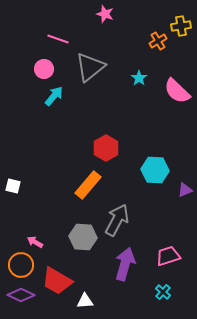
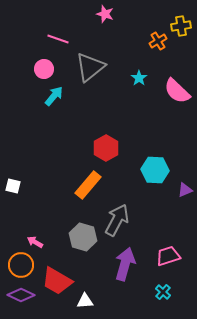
gray hexagon: rotated 12 degrees clockwise
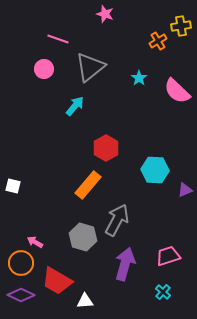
cyan arrow: moved 21 px right, 10 px down
orange circle: moved 2 px up
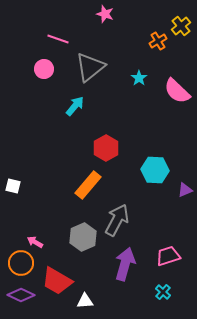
yellow cross: rotated 30 degrees counterclockwise
gray hexagon: rotated 20 degrees clockwise
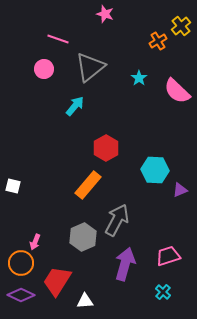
purple triangle: moved 5 px left
pink arrow: rotated 98 degrees counterclockwise
red trapezoid: rotated 92 degrees clockwise
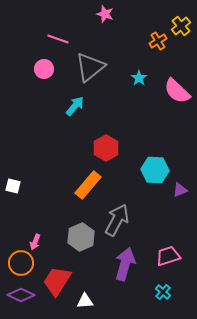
gray hexagon: moved 2 px left
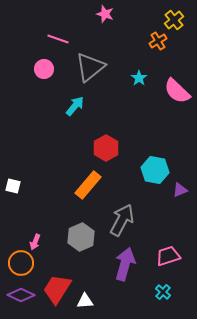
yellow cross: moved 7 px left, 6 px up
cyan hexagon: rotated 8 degrees clockwise
gray arrow: moved 5 px right
red trapezoid: moved 8 px down
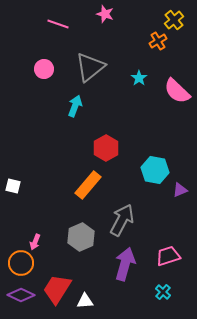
pink line: moved 15 px up
cyan arrow: rotated 20 degrees counterclockwise
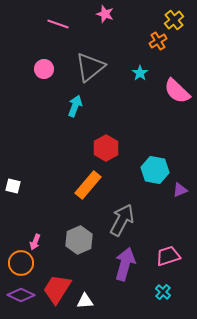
cyan star: moved 1 px right, 5 px up
gray hexagon: moved 2 px left, 3 px down
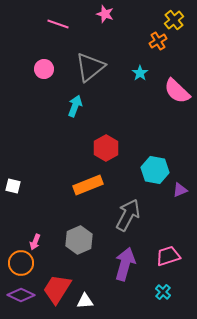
orange rectangle: rotated 28 degrees clockwise
gray arrow: moved 6 px right, 5 px up
